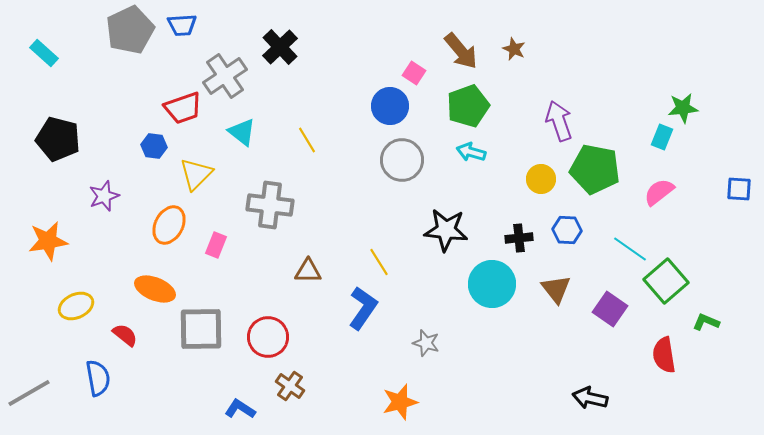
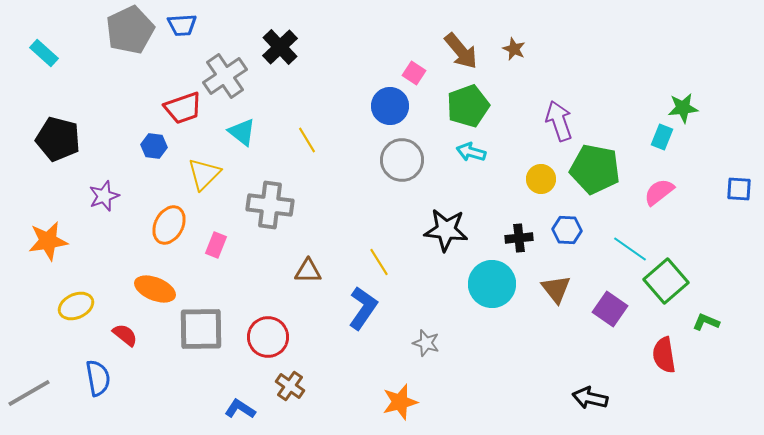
yellow triangle at (196, 174): moved 8 px right
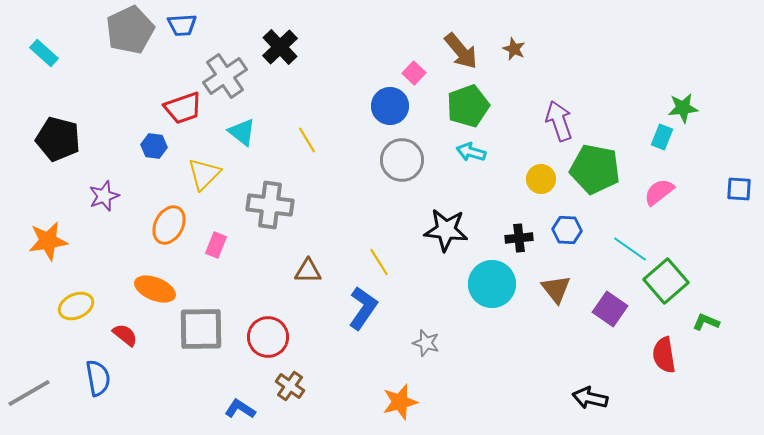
pink square at (414, 73): rotated 10 degrees clockwise
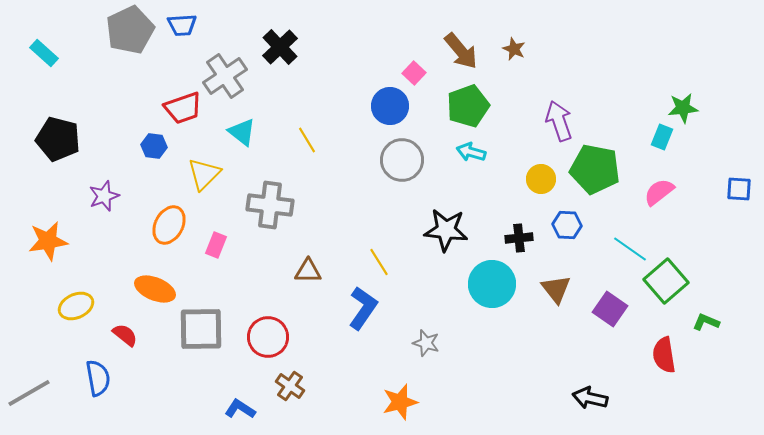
blue hexagon at (567, 230): moved 5 px up
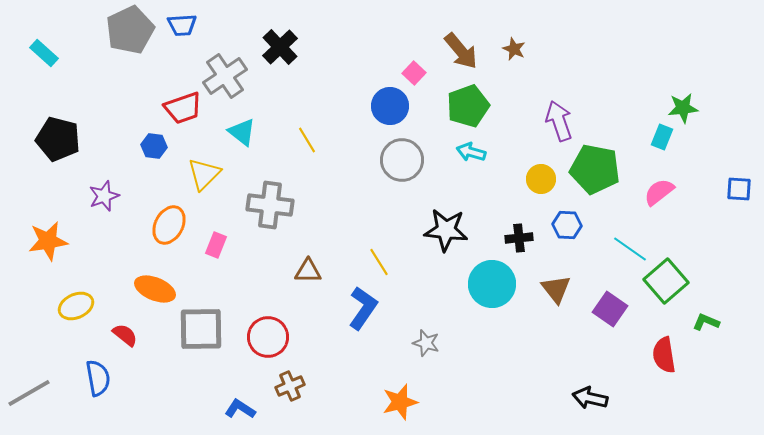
brown cross at (290, 386): rotated 32 degrees clockwise
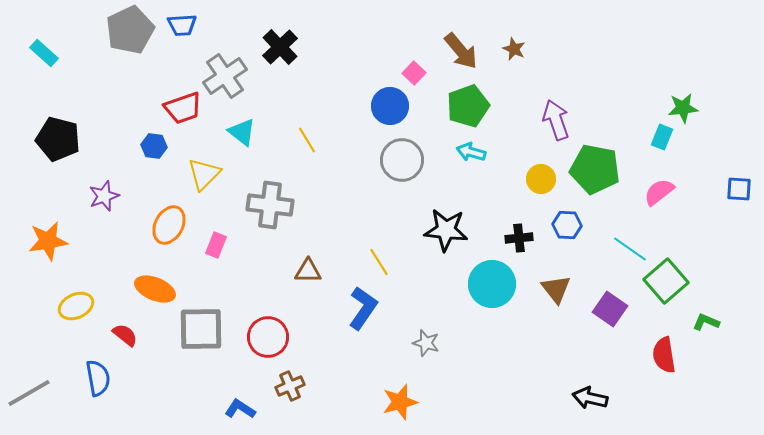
purple arrow at (559, 121): moved 3 px left, 1 px up
